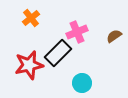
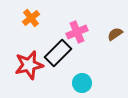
brown semicircle: moved 1 px right, 2 px up
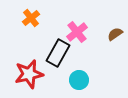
pink cross: rotated 15 degrees counterclockwise
black rectangle: rotated 16 degrees counterclockwise
red star: moved 9 px down
cyan circle: moved 3 px left, 3 px up
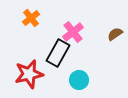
pink cross: moved 4 px left
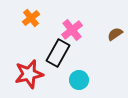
pink cross: moved 1 px left, 2 px up
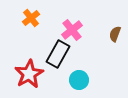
brown semicircle: rotated 35 degrees counterclockwise
black rectangle: moved 1 px down
red star: rotated 16 degrees counterclockwise
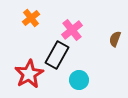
brown semicircle: moved 5 px down
black rectangle: moved 1 px left, 1 px down
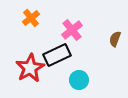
black rectangle: rotated 36 degrees clockwise
red star: moved 1 px right, 6 px up
